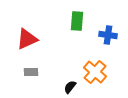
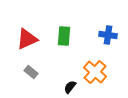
green rectangle: moved 13 px left, 15 px down
gray rectangle: rotated 40 degrees clockwise
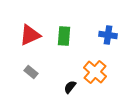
red triangle: moved 3 px right, 4 px up
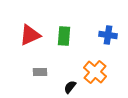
gray rectangle: moved 9 px right; rotated 40 degrees counterclockwise
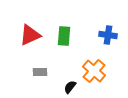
orange cross: moved 1 px left, 1 px up
